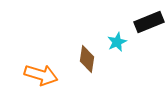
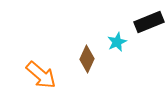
brown diamond: rotated 16 degrees clockwise
orange arrow: rotated 24 degrees clockwise
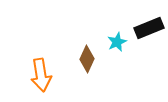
black rectangle: moved 6 px down
orange arrow: rotated 40 degrees clockwise
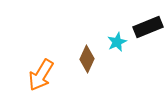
black rectangle: moved 1 px left, 1 px up
orange arrow: rotated 40 degrees clockwise
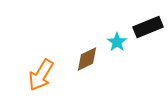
cyan star: rotated 12 degrees counterclockwise
brown diamond: rotated 40 degrees clockwise
